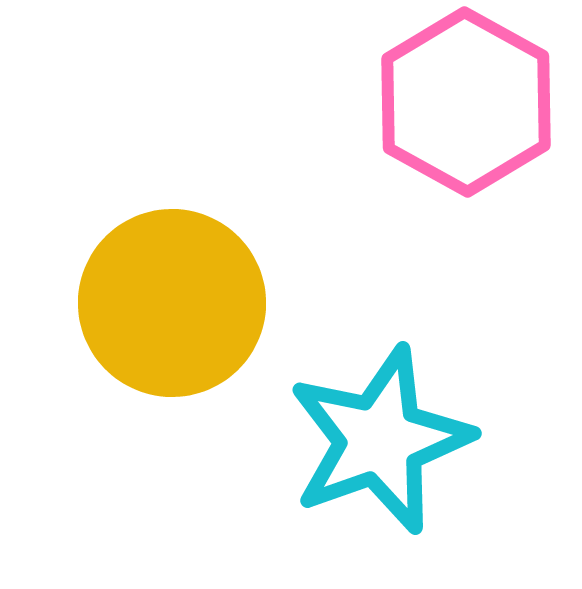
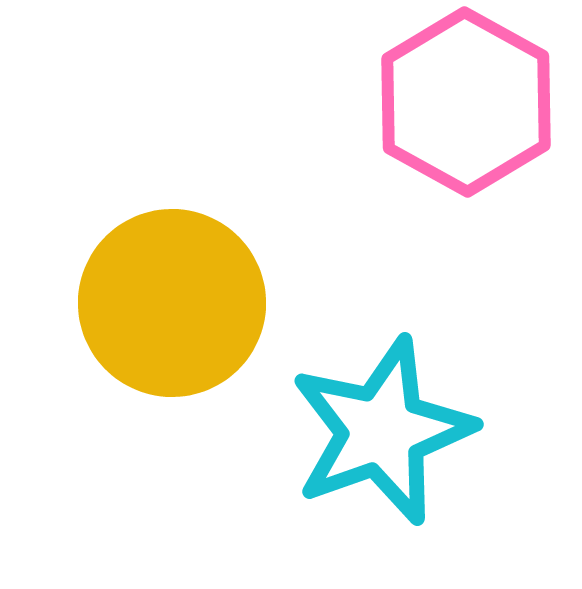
cyan star: moved 2 px right, 9 px up
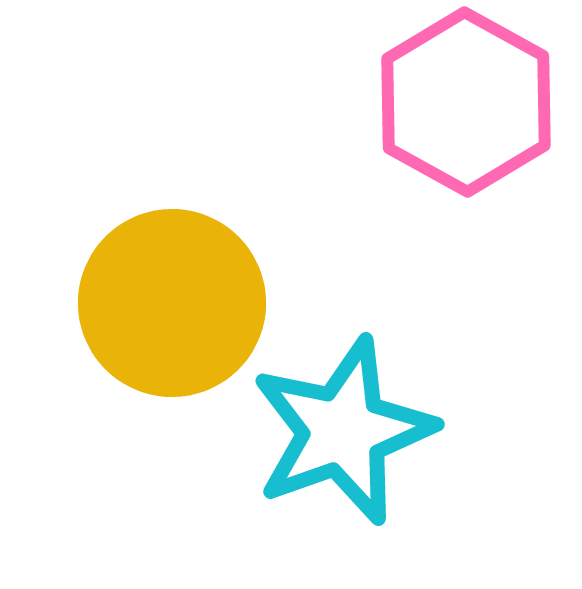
cyan star: moved 39 px left
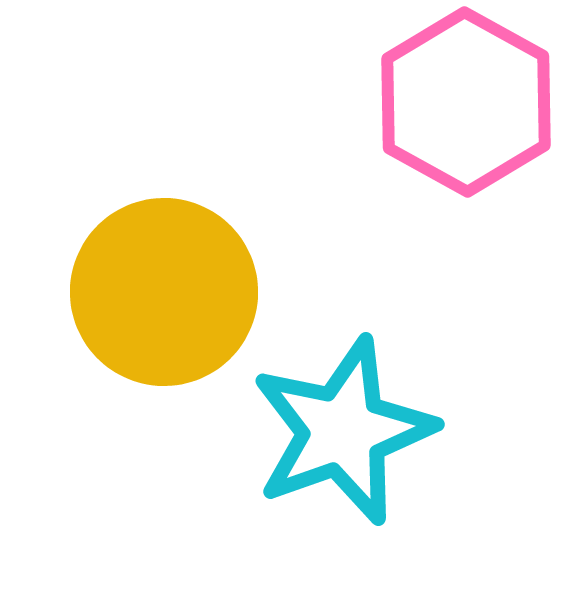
yellow circle: moved 8 px left, 11 px up
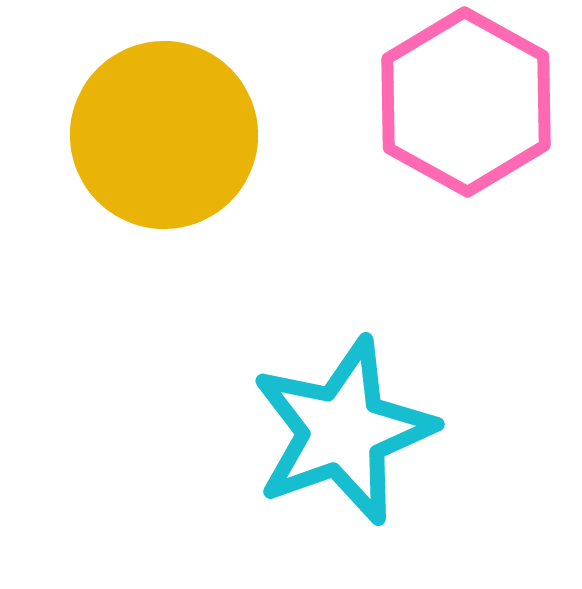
yellow circle: moved 157 px up
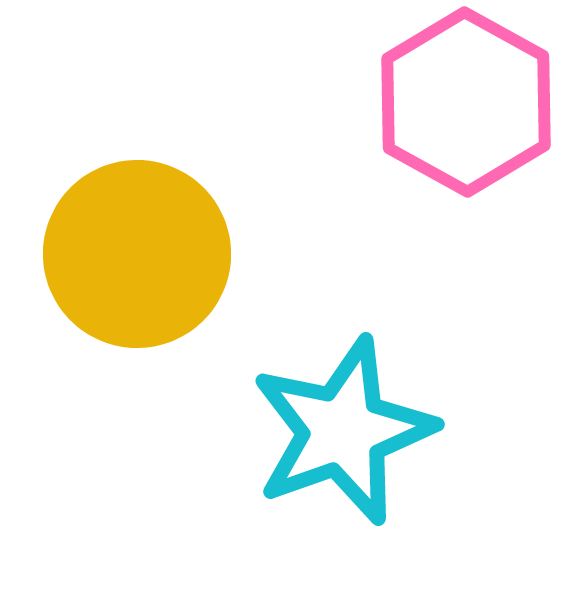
yellow circle: moved 27 px left, 119 px down
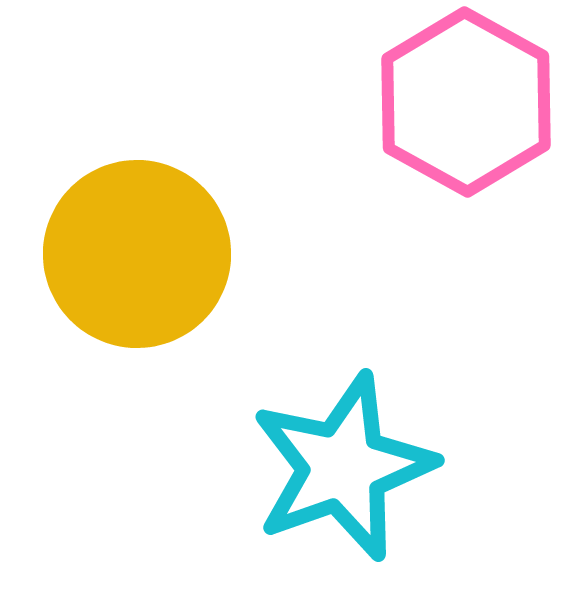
cyan star: moved 36 px down
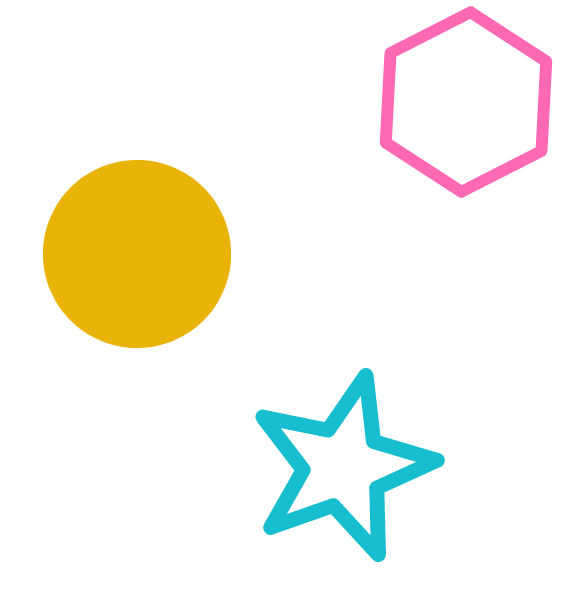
pink hexagon: rotated 4 degrees clockwise
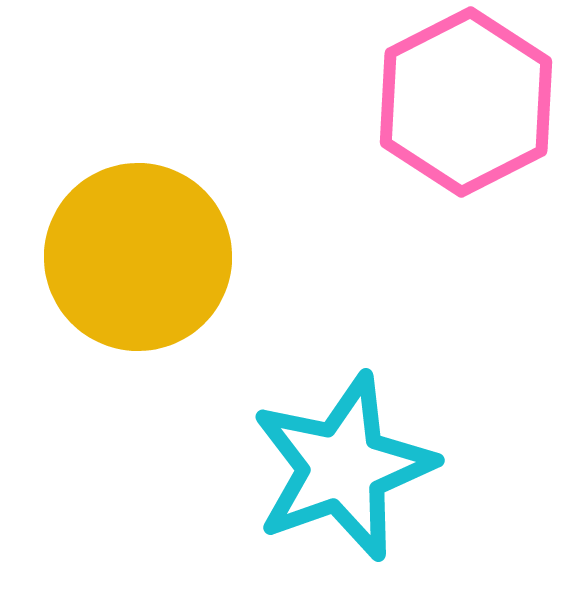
yellow circle: moved 1 px right, 3 px down
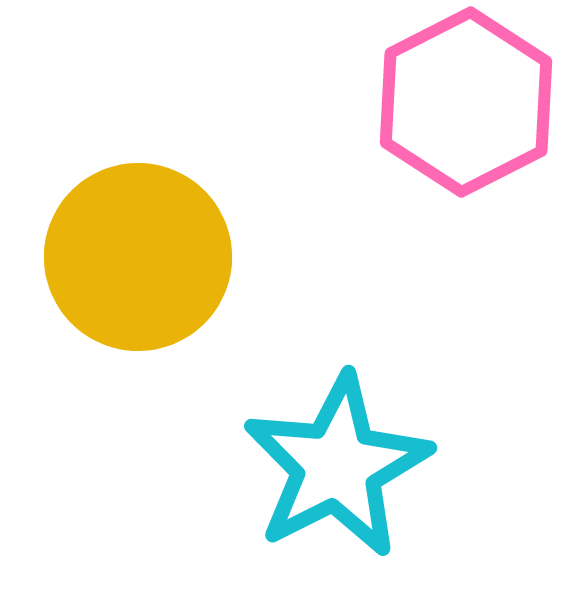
cyan star: moved 6 px left, 1 px up; rotated 7 degrees counterclockwise
